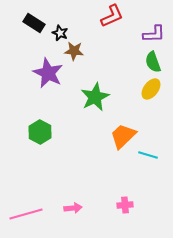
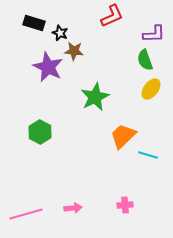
black rectangle: rotated 15 degrees counterclockwise
green semicircle: moved 8 px left, 2 px up
purple star: moved 6 px up
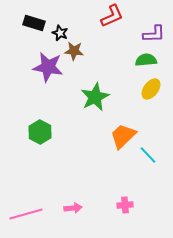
green semicircle: moved 1 px right; rotated 105 degrees clockwise
purple star: rotated 16 degrees counterclockwise
cyan line: rotated 30 degrees clockwise
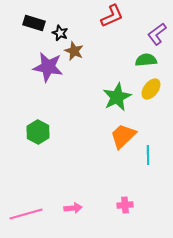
purple L-shape: moved 3 px right; rotated 145 degrees clockwise
brown star: rotated 18 degrees clockwise
green star: moved 22 px right
green hexagon: moved 2 px left
cyan line: rotated 42 degrees clockwise
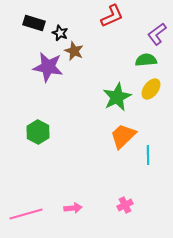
pink cross: rotated 21 degrees counterclockwise
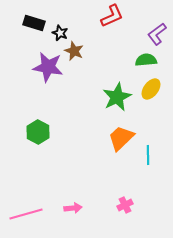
orange trapezoid: moved 2 px left, 2 px down
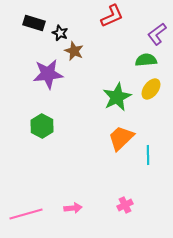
purple star: moved 7 px down; rotated 16 degrees counterclockwise
green hexagon: moved 4 px right, 6 px up
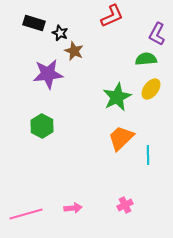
purple L-shape: rotated 25 degrees counterclockwise
green semicircle: moved 1 px up
